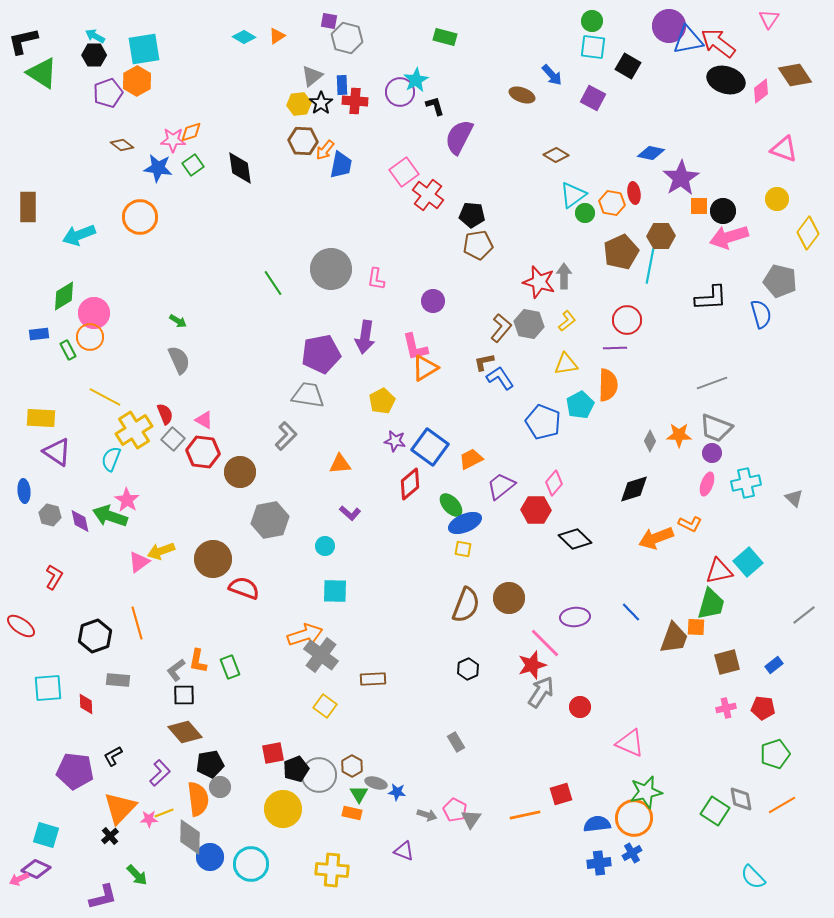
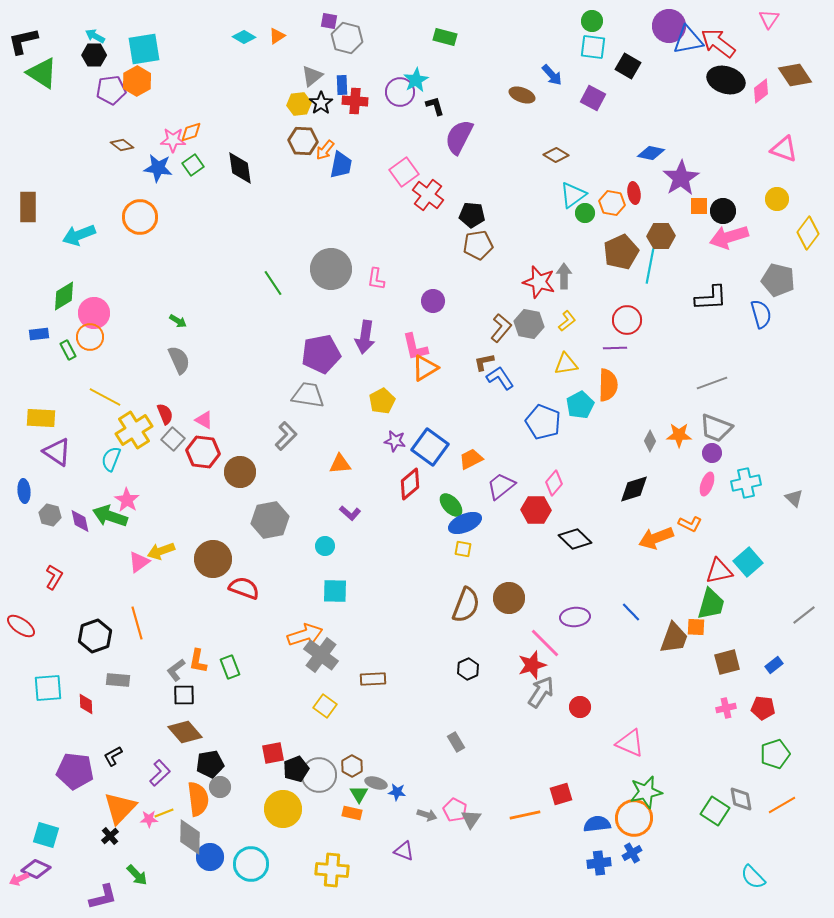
purple pentagon at (108, 93): moved 3 px right, 3 px up; rotated 12 degrees clockwise
gray pentagon at (780, 281): moved 2 px left, 1 px up
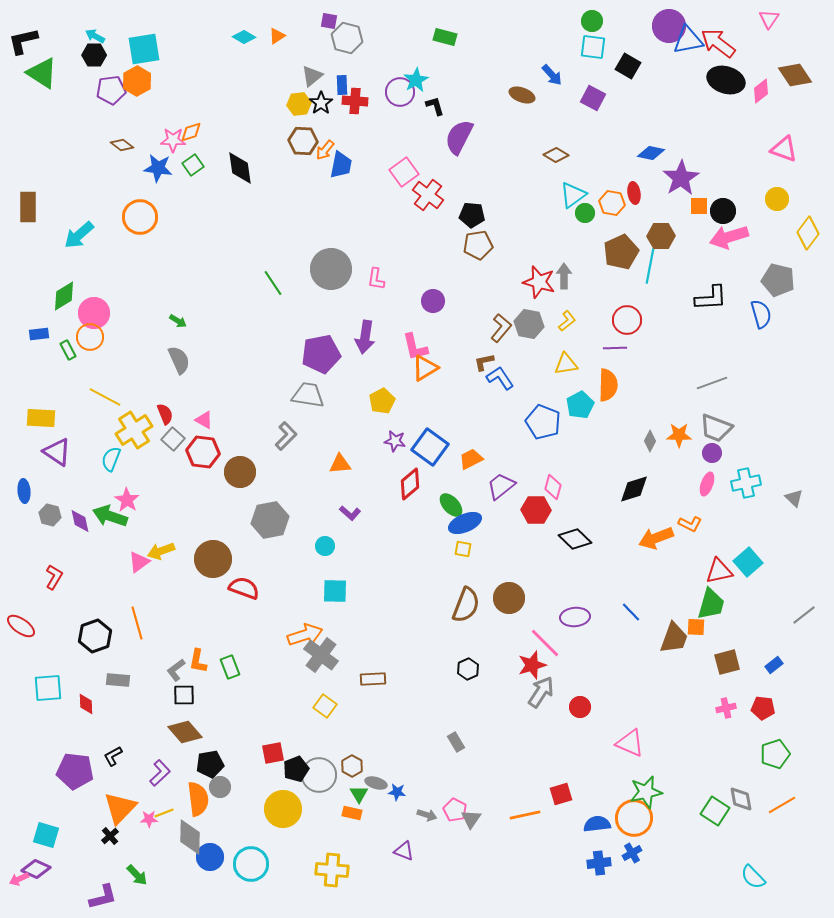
cyan arrow at (79, 235): rotated 20 degrees counterclockwise
pink diamond at (554, 483): moved 1 px left, 4 px down; rotated 25 degrees counterclockwise
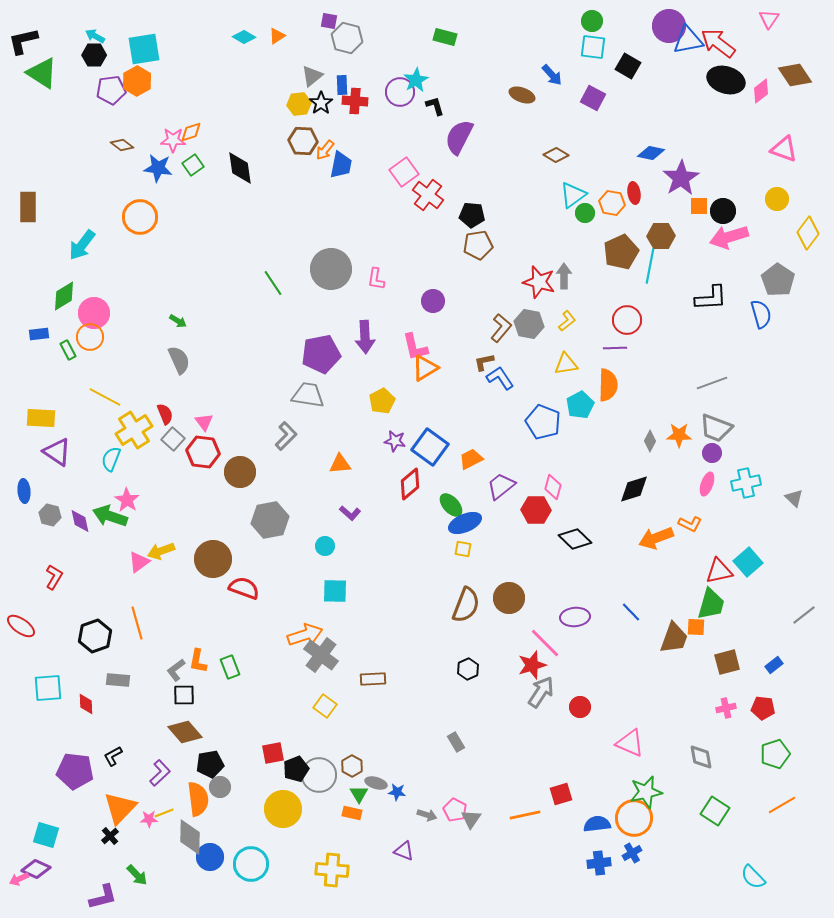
cyan arrow at (79, 235): moved 3 px right, 10 px down; rotated 12 degrees counterclockwise
gray pentagon at (778, 280): rotated 20 degrees clockwise
purple arrow at (365, 337): rotated 12 degrees counterclockwise
pink triangle at (204, 420): moved 2 px down; rotated 24 degrees clockwise
gray diamond at (741, 799): moved 40 px left, 42 px up
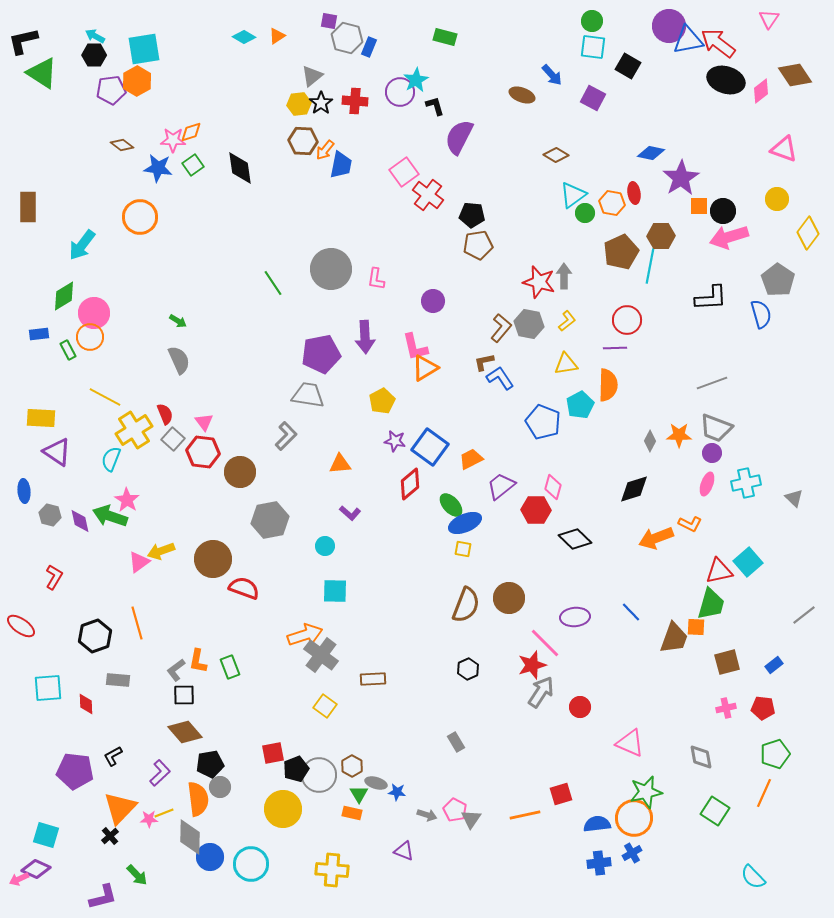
blue rectangle at (342, 85): moved 27 px right, 38 px up; rotated 24 degrees clockwise
orange line at (782, 805): moved 18 px left, 12 px up; rotated 36 degrees counterclockwise
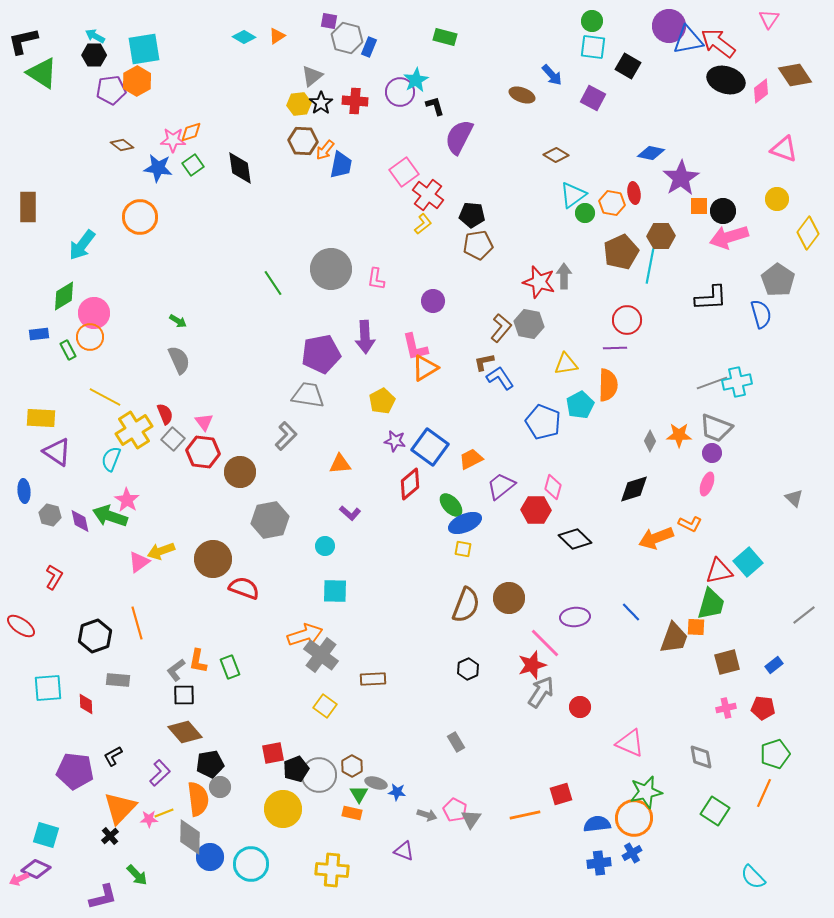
yellow L-shape at (567, 321): moved 144 px left, 97 px up
cyan cross at (746, 483): moved 9 px left, 101 px up
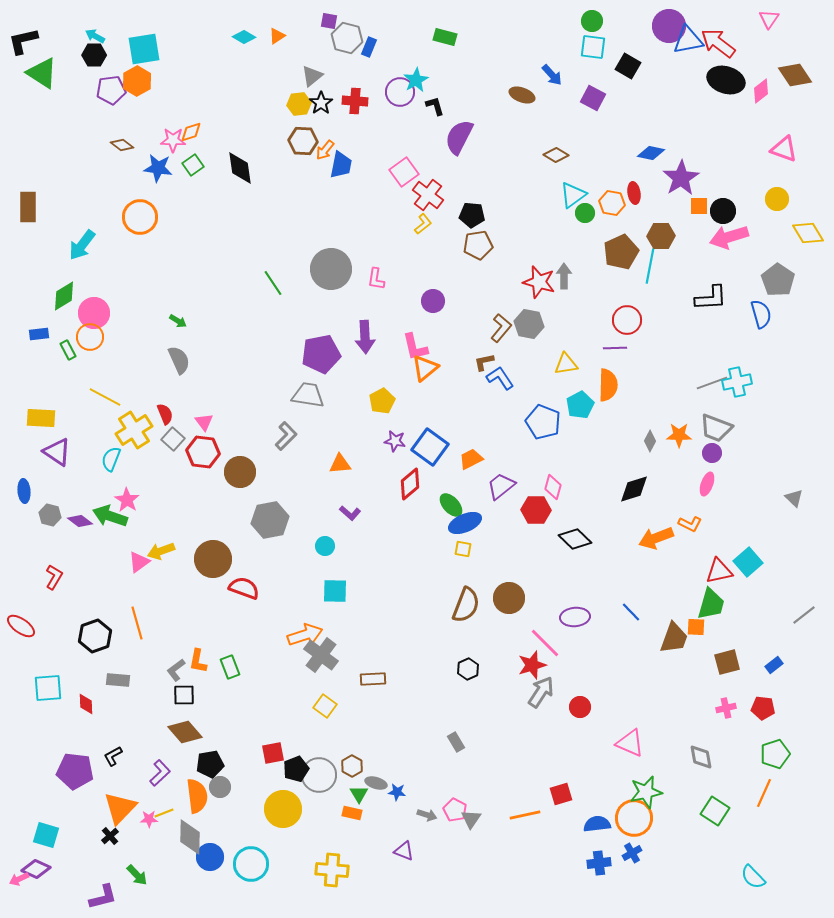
yellow diamond at (808, 233): rotated 68 degrees counterclockwise
orange triangle at (425, 368): rotated 8 degrees counterclockwise
purple diamond at (80, 521): rotated 40 degrees counterclockwise
orange semicircle at (198, 799): moved 1 px left, 3 px up
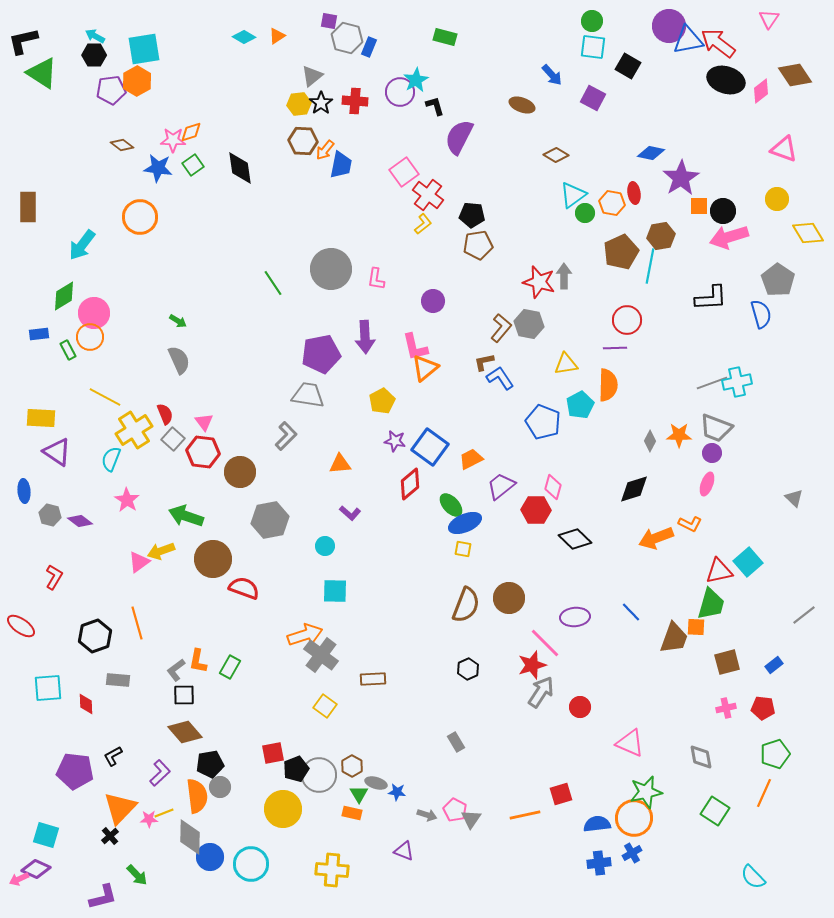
brown ellipse at (522, 95): moved 10 px down
brown hexagon at (661, 236): rotated 8 degrees counterclockwise
green arrow at (110, 516): moved 76 px right
green rectangle at (230, 667): rotated 50 degrees clockwise
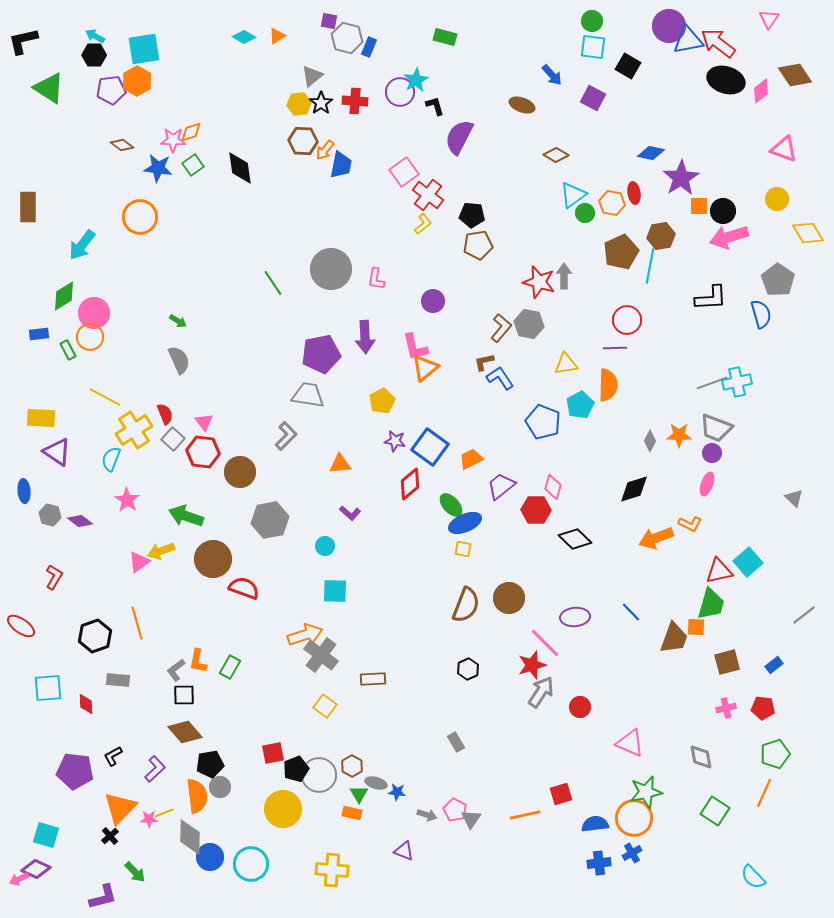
green triangle at (42, 73): moved 7 px right, 15 px down
purple L-shape at (160, 773): moved 5 px left, 4 px up
blue semicircle at (597, 824): moved 2 px left
green arrow at (137, 875): moved 2 px left, 3 px up
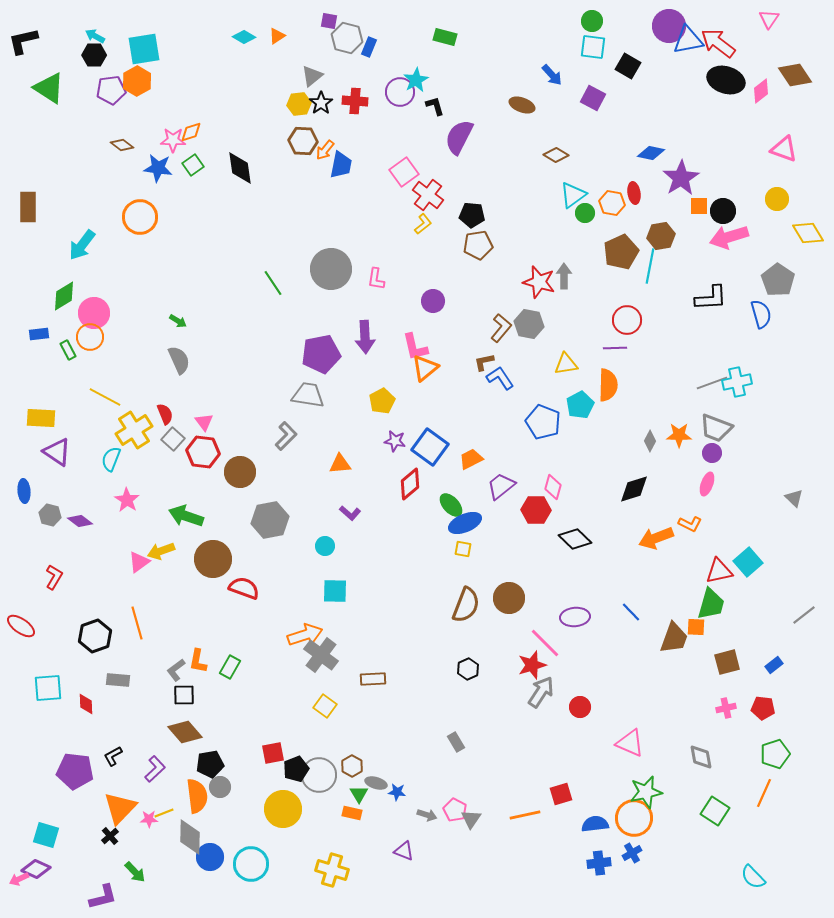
yellow cross at (332, 870): rotated 12 degrees clockwise
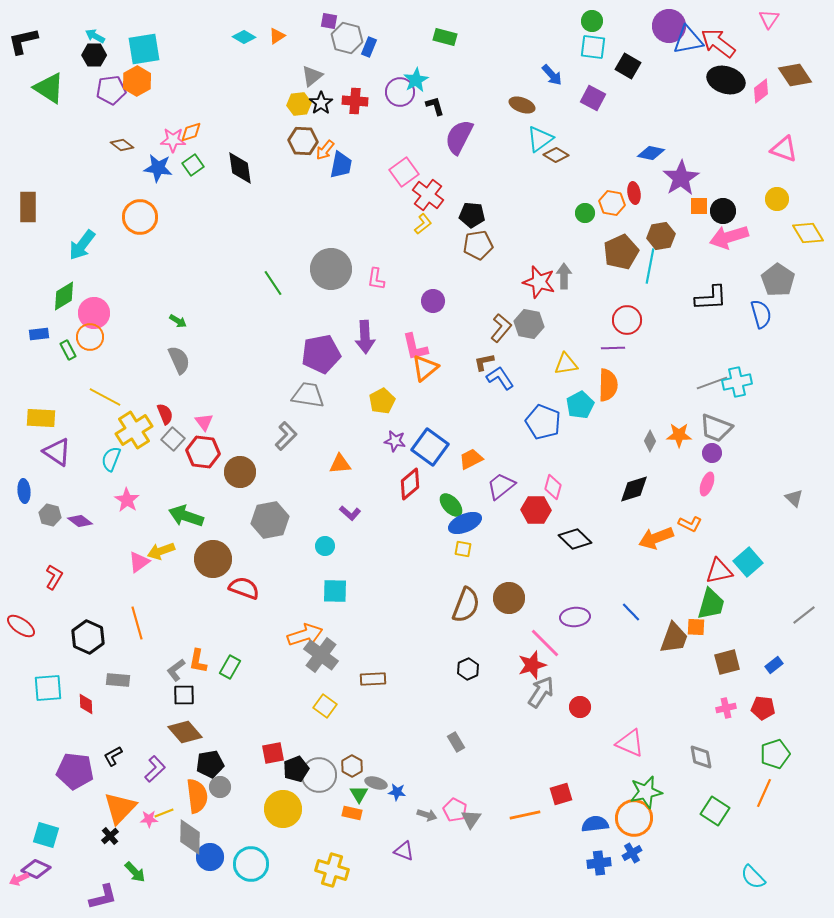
cyan triangle at (573, 195): moved 33 px left, 56 px up
purple line at (615, 348): moved 2 px left
black hexagon at (95, 636): moved 7 px left, 1 px down; rotated 16 degrees counterclockwise
